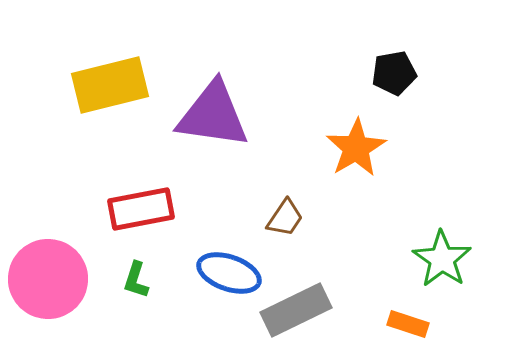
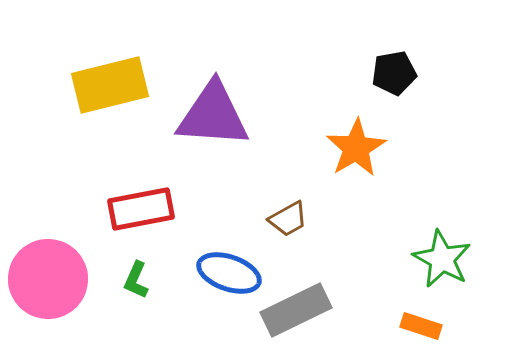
purple triangle: rotated 4 degrees counterclockwise
brown trapezoid: moved 3 px right, 1 px down; rotated 27 degrees clockwise
green star: rotated 6 degrees counterclockwise
green L-shape: rotated 6 degrees clockwise
orange rectangle: moved 13 px right, 2 px down
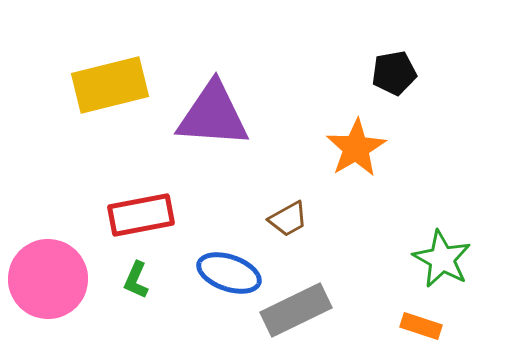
red rectangle: moved 6 px down
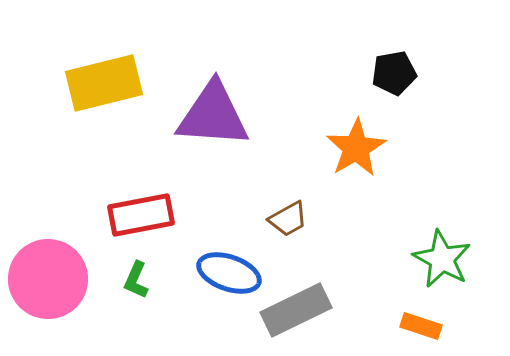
yellow rectangle: moved 6 px left, 2 px up
